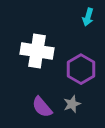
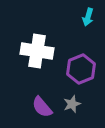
purple hexagon: rotated 8 degrees clockwise
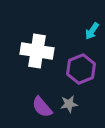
cyan arrow: moved 4 px right, 14 px down; rotated 18 degrees clockwise
gray star: moved 3 px left; rotated 12 degrees clockwise
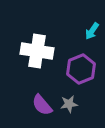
purple semicircle: moved 2 px up
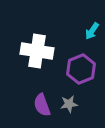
purple semicircle: rotated 20 degrees clockwise
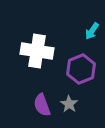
gray star: rotated 30 degrees counterclockwise
